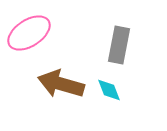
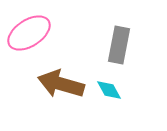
cyan diamond: rotated 8 degrees counterclockwise
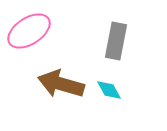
pink ellipse: moved 2 px up
gray rectangle: moved 3 px left, 4 px up
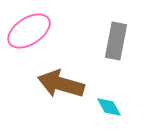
cyan diamond: moved 17 px down
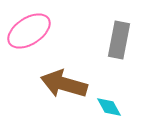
gray rectangle: moved 3 px right, 1 px up
brown arrow: moved 3 px right
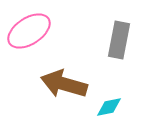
cyan diamond: rotated 72 degrees counterclockwise
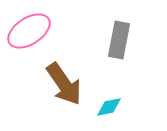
brown arrow: rotated 141 degrees counterclockwise
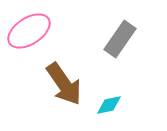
gray rectangle: moved 1 px right, 1 px up; rotated 24 degrees clockwise
cyan diamond: moved 2 px up
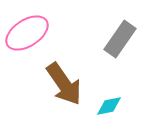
pink ellipse: moved 2 px left, 2 px down
cyan diamond: moved 1 px down
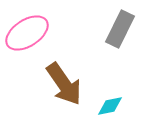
gray rectangle: moved 10 px up; rotated 9 degrees counterclockwise
cyan diamond: moved 1 px right
